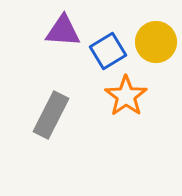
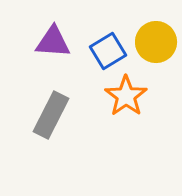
purple triangle: moved 10 px left, 11 px down
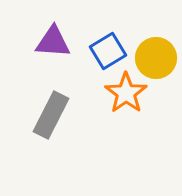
yellow circle: moved 16 px down
orange star: moved 3 px up
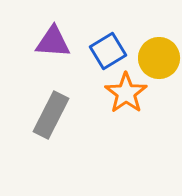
yellow circle: moved 3 px right
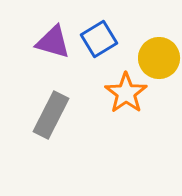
purple triangle: rotated 12 degrees clockwise
blue square: moved 9 px left, 12 px up
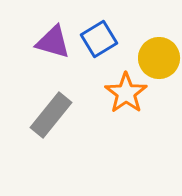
gray rectangle: rotated 12 degrees clockwise
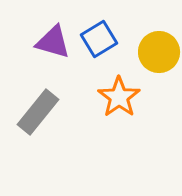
yellow circle: moved 6 px up
orange star: moved 7 px left, 4 px down
gray rectangle: moved 13 px left, 3 px up
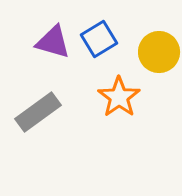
gray rectangle: rotated 15 degrees clockwise
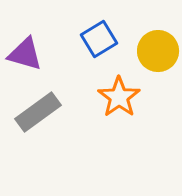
purple triangle: moved 28 px left, 12 px down
yellow circle: moved 1 px left, 1 px up
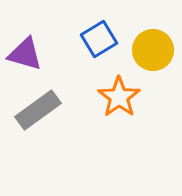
yellow circle: moved 5 px left, 1 px up
gray rectangle: moved 2 px up
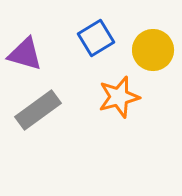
blue square: moved 3 px left, 1 px up
orange star: rotated 21 degrees clockwise
